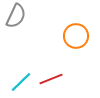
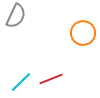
orange circle: moved 7 px right, 3 px up
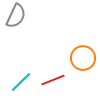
orange circle: moved 25 px down
red line: moved 2 px right, 1 px down
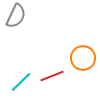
red line: moved 1 px left, 4 px up
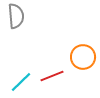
gray semicircle: rotated 30 degrees counterclockwise
orange circle: moved 1 px up
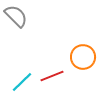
gray semicircle: rotated 40 degrees counterclockwise
cyan line: moved 1 px right
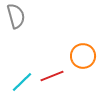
gray semicircle: rotated 30 degrees clockwise
orange circle: moved 1 px up
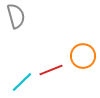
red line: moved 1 px left, 6 px up
